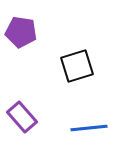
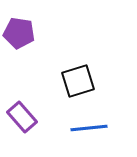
purple pentagon: moved 2 px left, 1 px down
black square: moved 1 px right, 15 px down
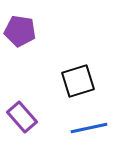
purple pentagon: moved 1 px right, 2 px up
blue line: rotated 6 degrees counterclockwise
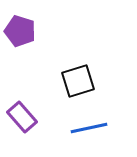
purple pentagon: rotated 8 degrees clockwise
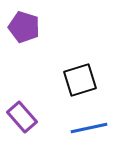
purple pentagon: moved 4 px right, 4 px up
black square: moved 2 px right, 1 px up
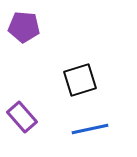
purple pentagon: rotated 12 degrees counterclockwise
blue line: moved 1 px right, 1 px down
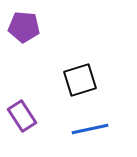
purple rectangle: moved 1 px up; rotated 8 degrees clockwise
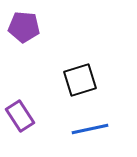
purple rectangle: moved 2 px left
